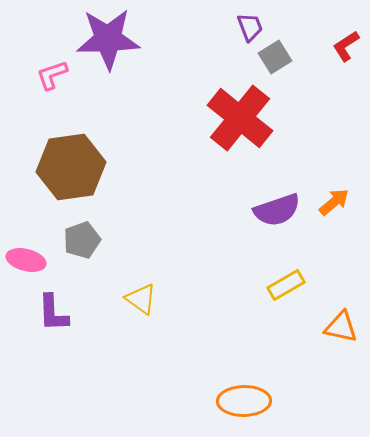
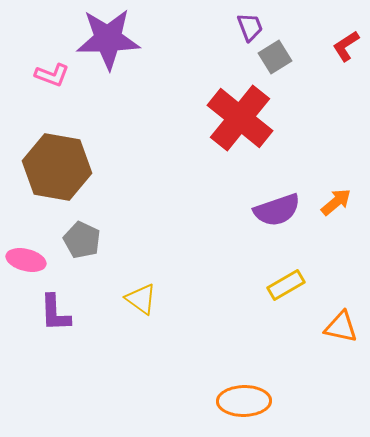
pink L-shape: rotated 140 degrees counterclockwise
brown hexagon: moved 14 px left; rotated 18 degrees clockwise
orange arrow: moved 2 px right
gray pentagon: rotated 27 degrees counterclockwise
purple L-shape: moved 2 px right
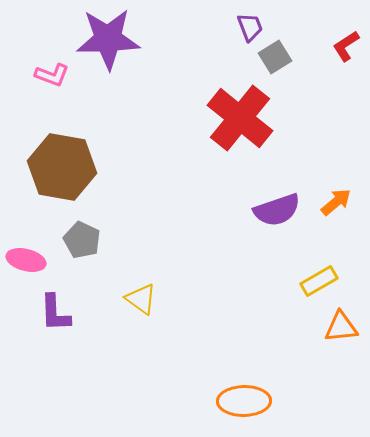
brown hexagon: moved 5 px right
yellow rectangle: moved 33 px right, 4 px up
orange triangle: rotated 18 degrees counterclockwise
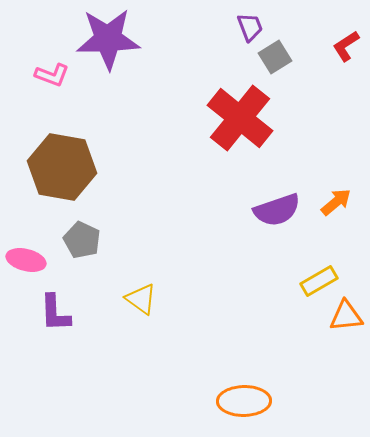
orange triangle: moved 5 px right, 11 px up
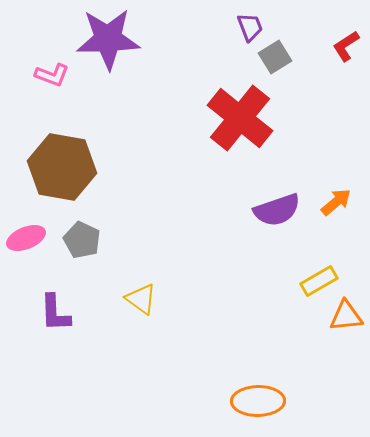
pink ellipse: moved 22 px up; rotated 36 degrees counterclockwise
orange ellipse: moved 14 px right
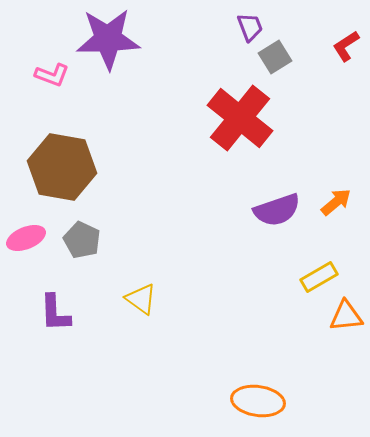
yellow rectangle: moved 4 px up
orange ellipse: rotated 9 degrees clockwise
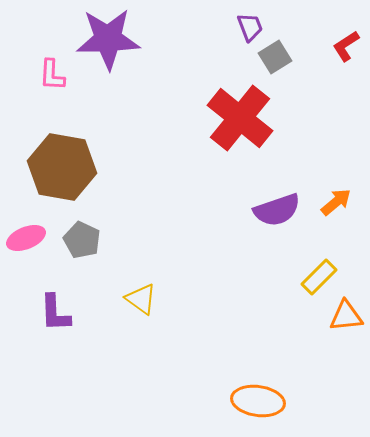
pink L-shape: rotated 72 degrees clockwise
yellow rectangle: rotated 15 degrees counterclockwise
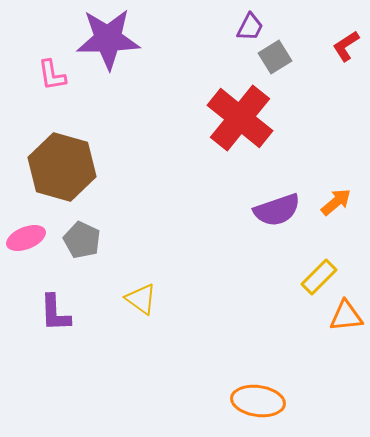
purple trapezoid: rotated 48 degrees clockwise
pink L-shape: rotated 12 degrees counterclockwise
brown hexagon: rotated 6 degrees clockwise
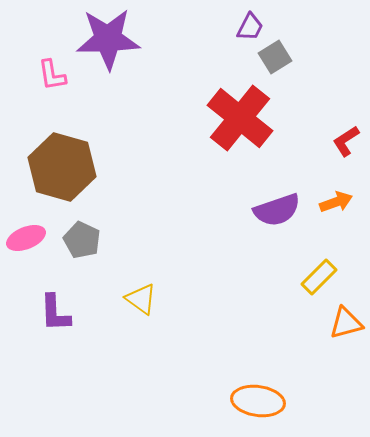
red L-shape: moved 95 px down
orange arrow: rotated 20 degrees clockwise
orange triangle: moved 7 px down; rotated 9 degrees counterclockwise
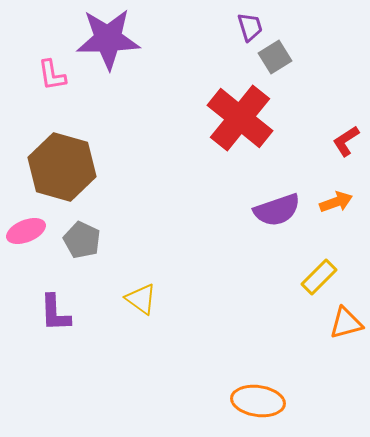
purple trapezoid: rotated 44 degrees counterclockwise
pink ellipse: moved 7 px up
